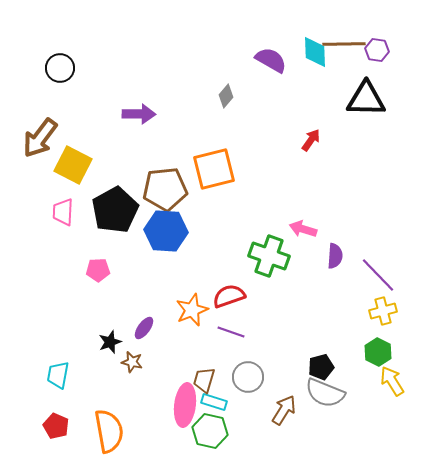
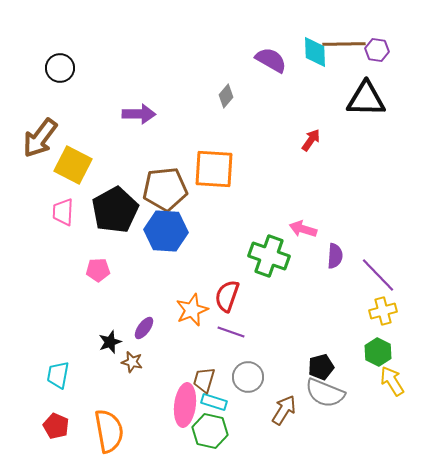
orange square at (214, 169): rotated 18 degrees clockwise
red semicircle at (229, 296): moved 2 px left; rotated 52 degrees counterclockwise
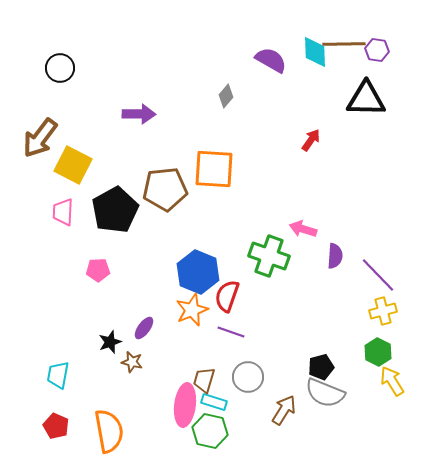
blue hexagon at (166, 231): moved 32 px right, 41 px down; rotated 18 degrees clockwise
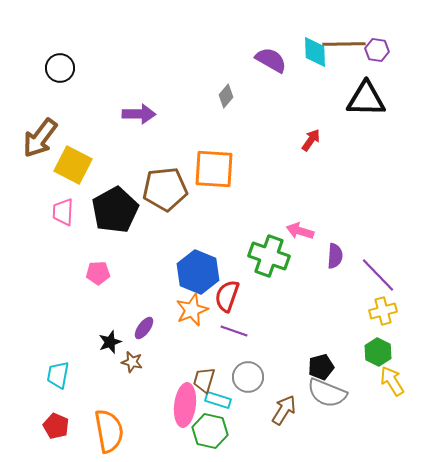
pink arrow at (303, 229): moved 3 px left, 2 px down
pink pentagon at (98, 270): moved 3 px down
purple line at (231, 332): moved 3 px right, 1 px up
gray semicircle at (325, 393): moved 2 px right
cyan rectangle at (214, 402): moved 4 px right, 2 px up
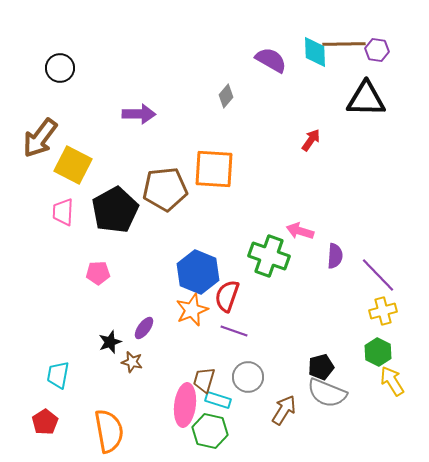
red pentagon at (56, 426): moved 11 px left, 4 px up; rotated 15 degrees clockwise
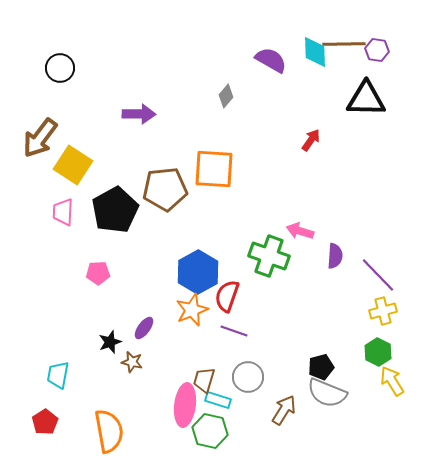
yellow square at (73, 165): rotated 6 degrees clockwise
blue hexagon at (198, 272): rotated 9 degrees clockwise
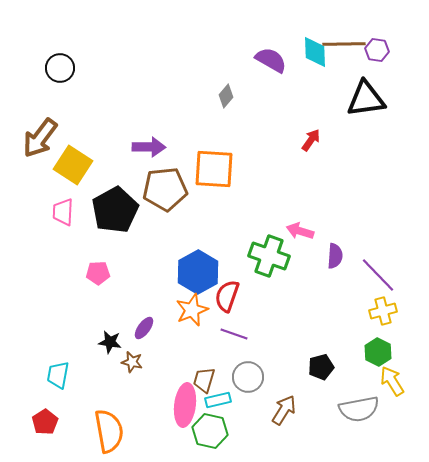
black triangle at (366, 99): rotated 9 degrees counterclockwise
purple arrow at (139, 114): moved 10 px right, 33 px down
purple line at (234, 331): moved 3 px down
black star at (110, 342): rotated 30 degrees clockwise
gray semicircle at (327, 393): moved 32 px right, 16 px down; rotated 33 degrees counterclockwise
cyan rectangle at (218, 400): rotated 30 degrees counterclockwise
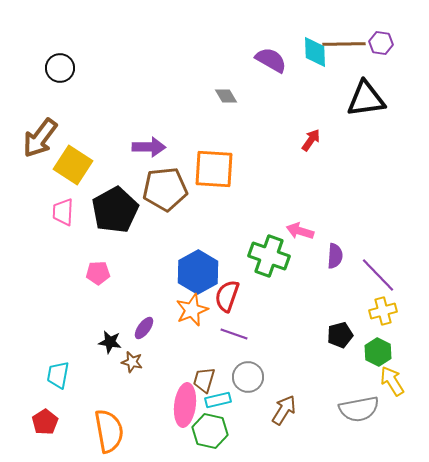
purple hexagon at (377, 50): moved 4 px right, 7 px up
gray diamond at (226, 96): rotated 70 degrees counterclockwise
black pentagon at (321, 367): moved 19 px right, 32 px up
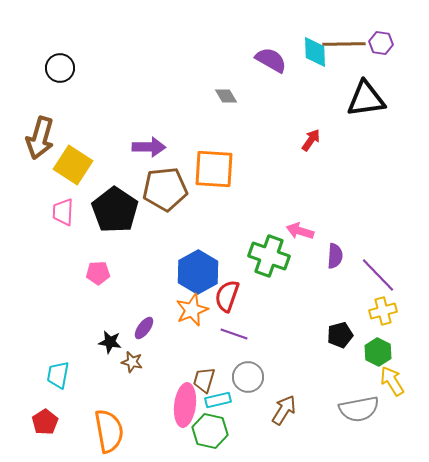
brown arrow at (40, 138): rotated 21 degrees counterclockwise
black pentagon at (115, 210): rotated 9 degrees counterclockwise
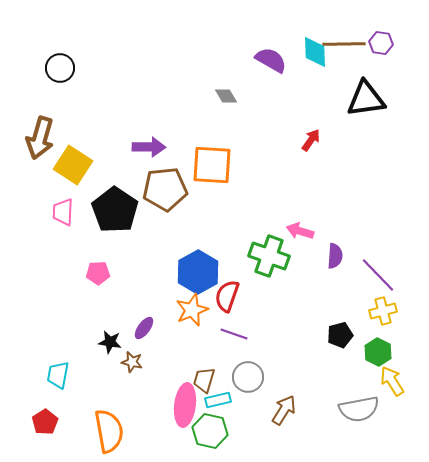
orange square at (214, 169): moved 2 px left, 4 px up
